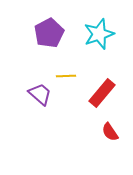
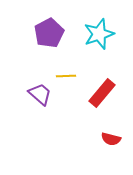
red semicircle: moved 1 px right, 7 px down; rotated 42 degrees counterclockwise
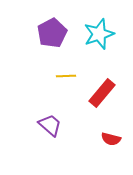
purple pentagon: moved 3 px right
purple trapezoid: moved 10 px right, 31 px down
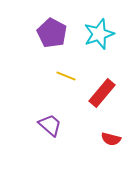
purple pentagon: rotated 16 degrees counterclockwise
yellow line: rotated 24 degrees clockwise
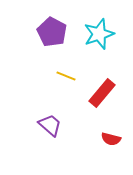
purple pentagon: moved 1 px up
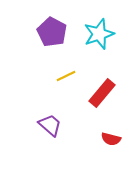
yellow line: rotated 48 degrees counterclockwise
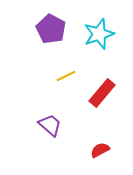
purple pentagon: moved 1 px left, 3 px up
red semicircle: moved 11 px left, 11 px down; rotated 138 degrees clockwise
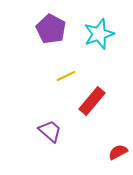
red rectangle: moved 10 px left, 8 px down
purple trapezoid: moved 6 px down
red semicircle: moved 18 px right, 2 px down
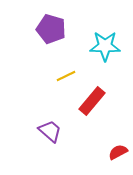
purple pentagon: rotated 12 degrees counterclockwise
cyan star: moved 6 px right, 12 px down; rotated 20 degrees clockwise
